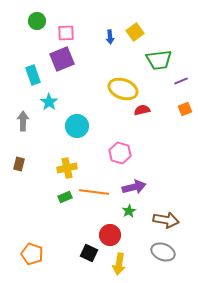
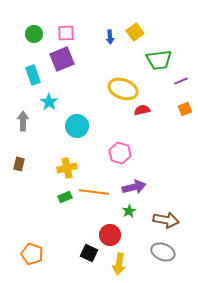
green circle: moved 3 px left, 13 px down
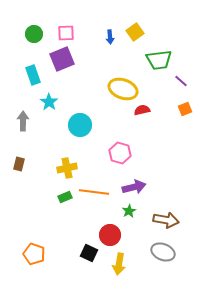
purple line: rotated 64 degrees clockwise
cyan circle: moved 3 px right, 1 px up
orange pentagon: moved 2 px right
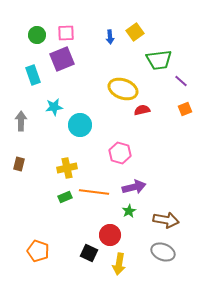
green circle: moved 3 px right, 1 px down
cyan star: moved 5 px right, 5 px down; rotated 30 degrees clockwise
gray arrow: moved 2 px left
orange pentagon: moved 4 px right, 3 px up
